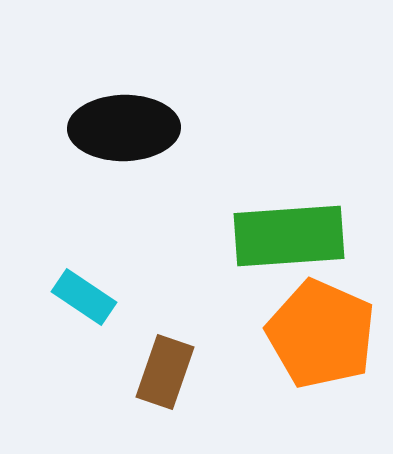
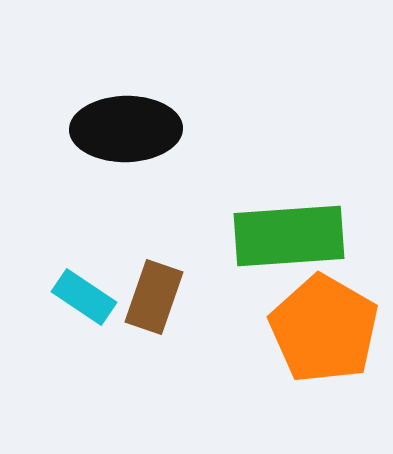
black ellipse: moved 2 px right, 1 px down
orange pentagon: moved 3 px right, 5 px up; rotated 6 degrees clockwise
brown rectangle: moved 11 px left, 75 px up
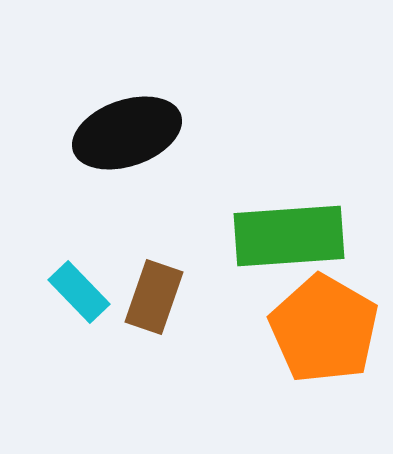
black ellipse: moved 1 px right, 4 px down; rotated 18 degrees counterclockwise
cyan rectangle: moved 5 px left, 5 px up; rotated 12 degrees clockwise
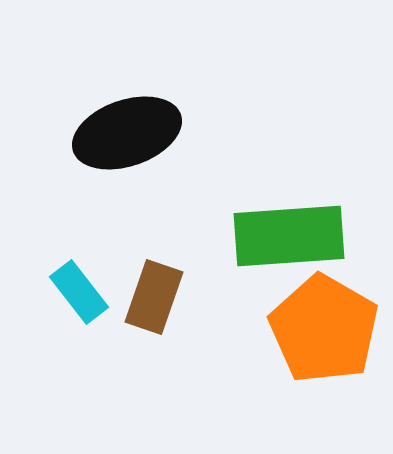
cyan rectangle: rotated 6 degrees clockwise
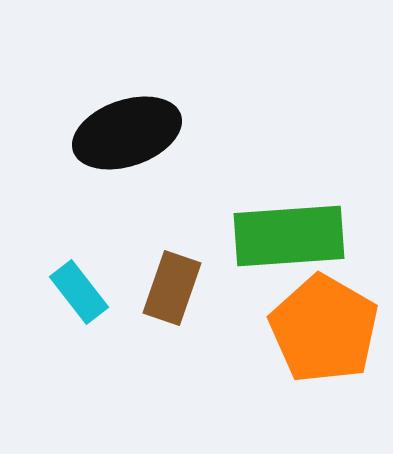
brown rectangle: moved 18 px right, 9 px up
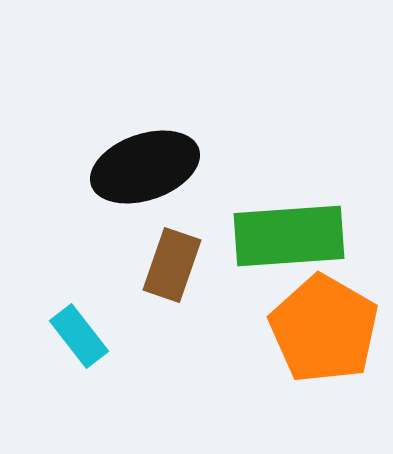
black ellipse: moved 18 px right, 34 px down
brown rectangle: moved 23 px up
cyan rectangle: moved 44 px down
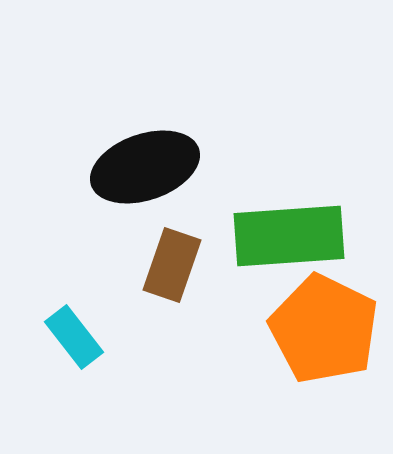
orange pentagon: rotated 4 degrees counterclockwise
cyan rectangle: moved 5 px left, 1 px down
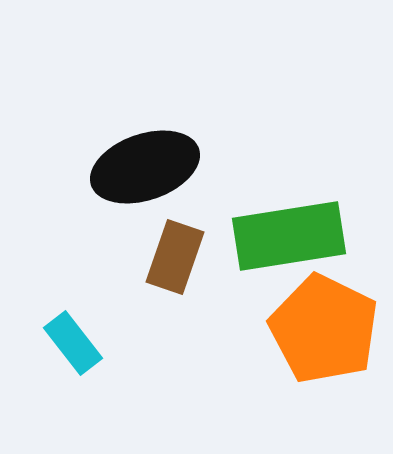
green rectangle: rotated 5 degrees counterclockwise
brown rectangle: moved 3 px right, 8 px up
cyan rectangle: moved 1 px left, 6 px down
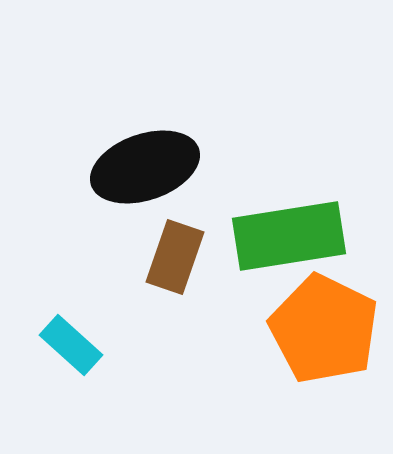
cyan rectangle: moved 2 px left, 2 px down; rotated 10 degrees counterclockwise
